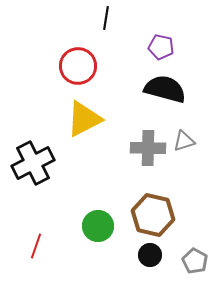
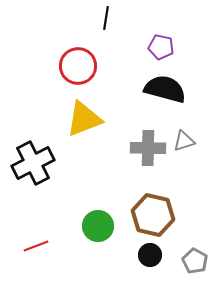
yellow triangle: rotated 6 degrees clockwise
red line: rotated 50 degrees clockwise
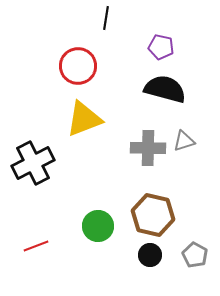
gray pentagon: moved 6 px up
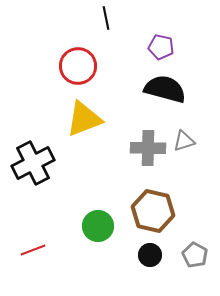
black line: rotated 20 degrees counterclockwise
brown hexagon: moved 4 px up
red line: moved 3 px left, 4 px down
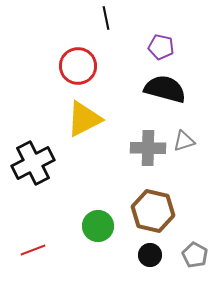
yellow triangle: rotated 6 degrees counterclockwise
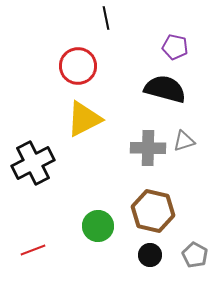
purple pentagon: moved 14 px right
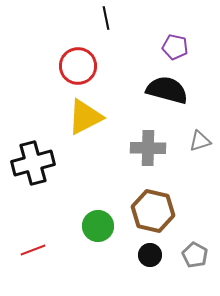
black semicircle: moved 2 px right, 1 px down
yellow triangle: moved 1 px right, 2 px up
gray triangle: moved 16 px right
black cross: rotated 12 degrees clockwise
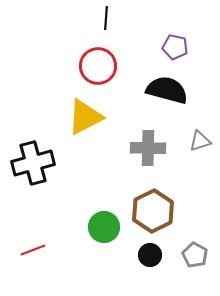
black line: rotated 15 degrees clockwise
red circle: moved 20 px right
brown hexagon: rotated 21 degrees clockwise
green circle: moved 6 px right, 1 px down
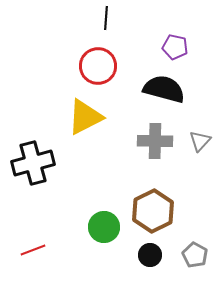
black semicircle: moved 3 px left, 1 px up
gray triangle: rotated 30 degrees counterclockwise
gray cross: moved 7 px right, 7 px up
